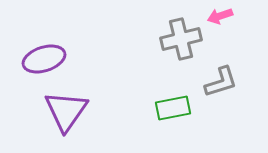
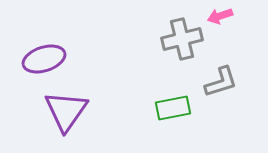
gray cross: moved 1 px right
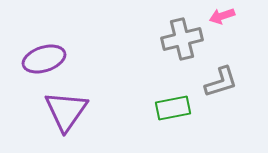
pink arrow: moved 2 px right
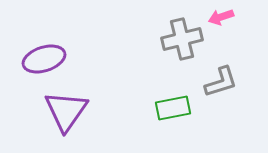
pink arrow: moved 1 px left, 1 px down
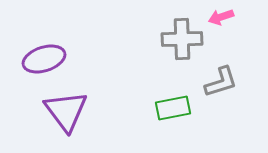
gray cross: rotated 12 degrees clockwise
purple triangle: rotated 12 degrees counterclockwise
